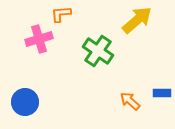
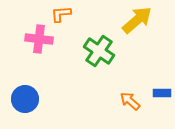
pink cross: rotated 24 degrees clockwise
green cross: moved 1 px right
blue circle: moved 3 px up
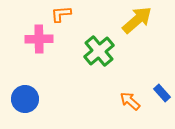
pink cross: rotated 8 degrees counterclockwise
green cross: rotated 16 degrees clockwise
blue rectangle: rotated 48 degrees clockwise
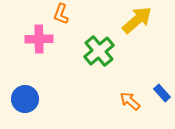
orange L-shape: rotated 65 degrees counterclockwise
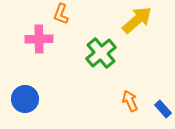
green cross: moved 2 px right, 2 px down
blue rectangle: moved 1 px right, 16 px down
orange arrow: rotated 25 degrees clockwise
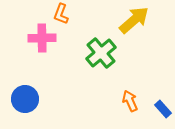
yellow arrow: moved 3 px left
pink cross: moved 3 px right, 1 px up
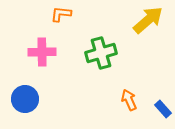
orange L-shape: rotated 75 degrees clockwise
yellow arrow: moved 14 px right
pink cross: moved 14 px down
green cross: rotated 24 degrees clockwise
orange arrow: moved 1 px left, 1 px up
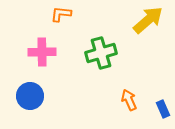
blue circle: moved 5 px right, 3 px up
blue rectangle: rotated 18 degrees clockwise
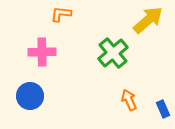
green cross: moved 12 px right; rotated 24 degrees counterclockwise
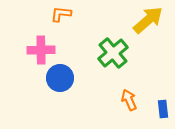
pink cross: moved 1 px left, 2 px up
blue circle: moved 30 px right, 18 px up
blue rectangle: rotated 18 degrees clockwise
